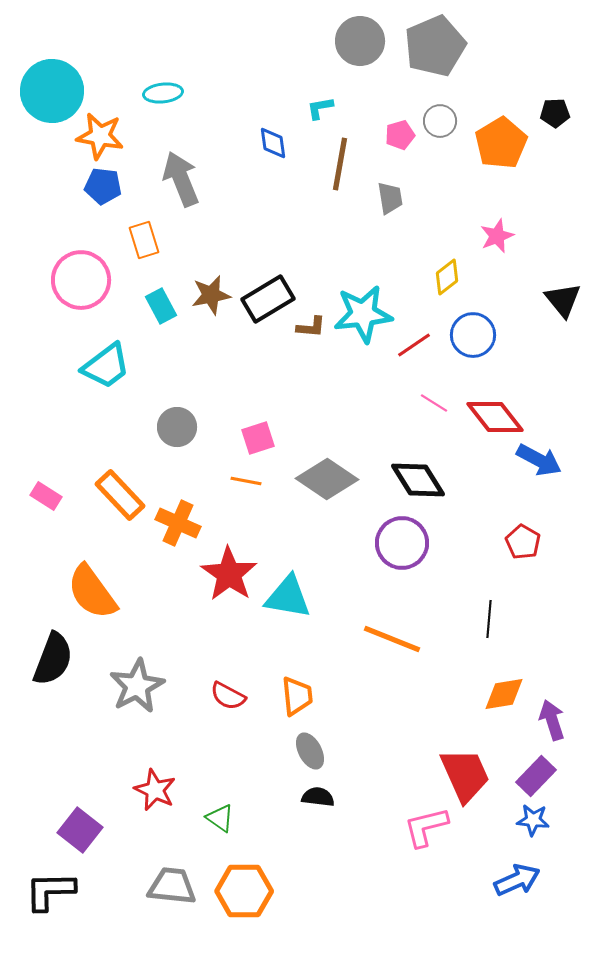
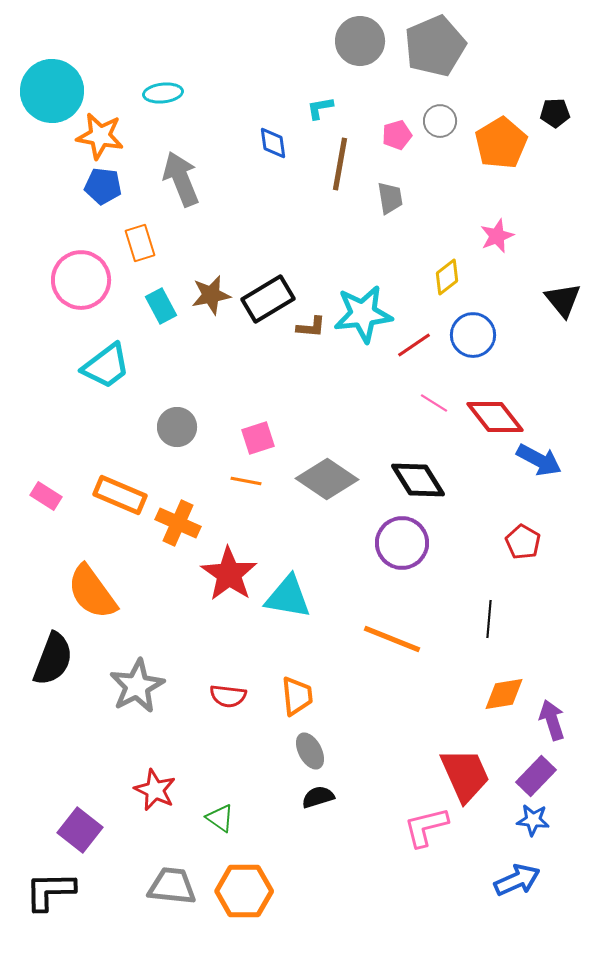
pink pentagon at (400, 135): moved 3 px left
orange rectangle at (144, 240): moved 4 px left, 3 px down
orange rectangle at (120, 495): rotated 24 degrees counterclockwise
red semicircle at (228, 696): rotated 21 degrees counterclockwise
black semicircle at (318, 797): rotated 24 degrees counterclockwise
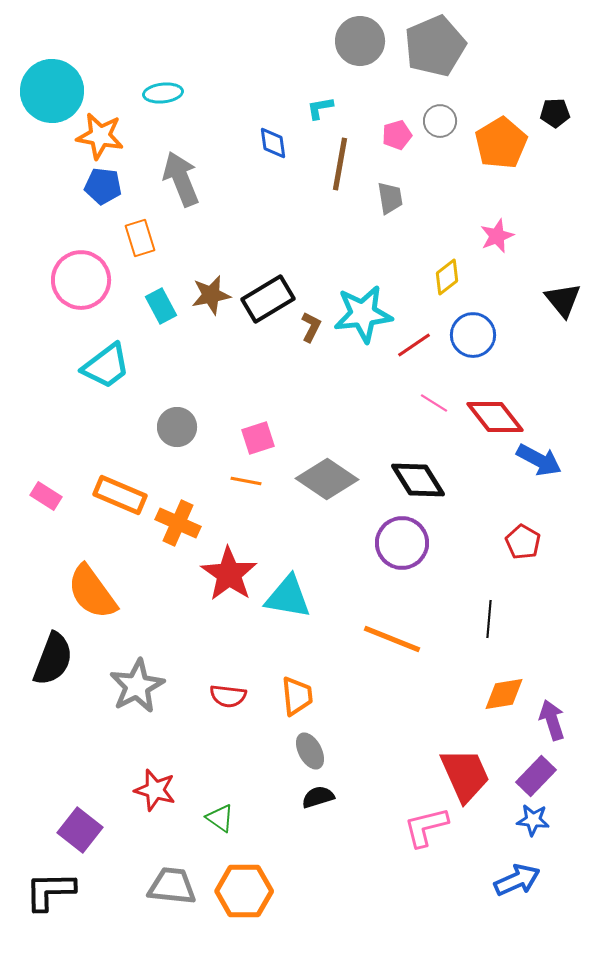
orange rectangle at (140, 243): moved 5 px up
brown L-shape at (311, 327): rotated 68 degrees counterclockwise
red star at (155, 790): rotated 9 degrees counterclockwise
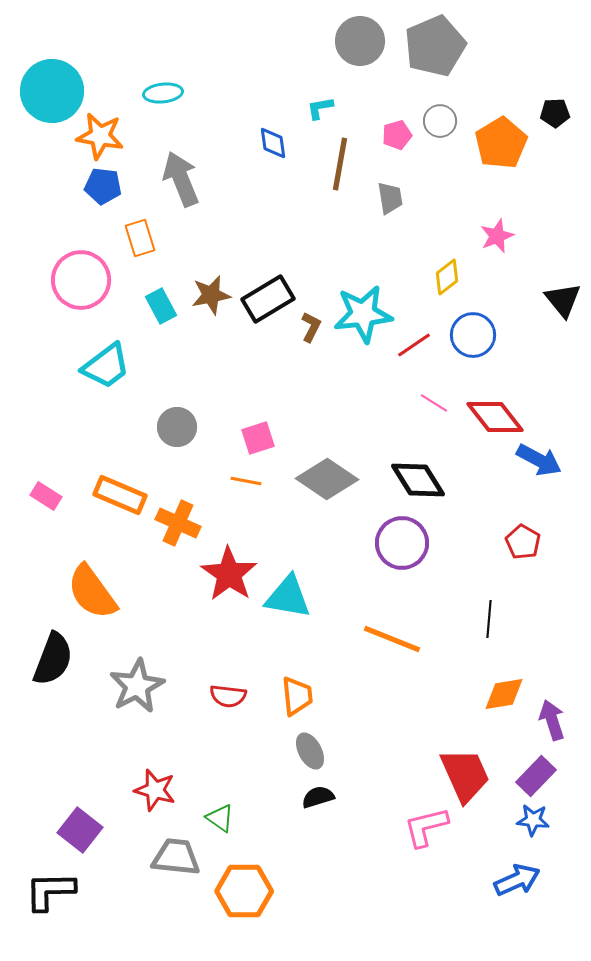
gray trapezoid at (172, 886): moved 4 px right, 29 px up
